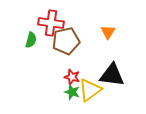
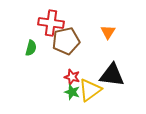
green semicircle: moved 8 px down
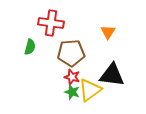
brown pentagon: moved 5 px right, 12 px down; rotated 8 degrees clockwise
green semicircle: moved 1 px left, 1 px up
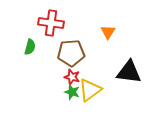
black triangle: moved 17 px right, 3 px up
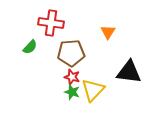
green semicircle: rotated 28 degrees clockwise
yellow triangle: moved 3 px right; rotated 10 degrees counterclockwise
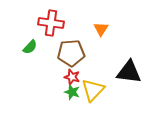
orange triangle: moved 7 px left, 3 px up
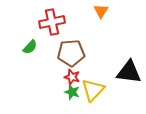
red cross: moved 1 px right, 1 px up; rotated 20 degrees counterclockwise
orange triangle: moved 18 px up
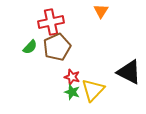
red cross: moved 1 px left
brown pentagon: moved 14 px left, 6 px up; rotated 20 degrees counterclockwise
black triangle: rotated 20 degrees clockwise
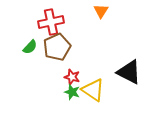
yellow triangle: rotated 40 degrees counterclockwise
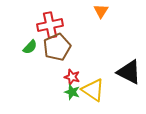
red cross: moved 1 px left, 3 px down
